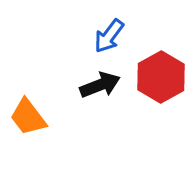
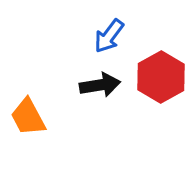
black arrow: rotated 12 degrees clockwise
orange trapezoid: rotated 9 degrees clockwise
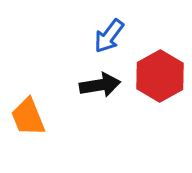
red hexagon: moved 1 px left, 1 px up
orange trapezoid: rotated 6 degrees clockwise
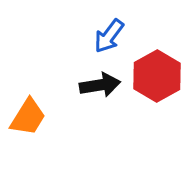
red hexagon: moved 3 px left
orange trapezoid: rotated 126 degrees counterclockwise
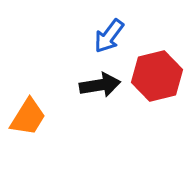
red hexagon: rotated 15 degrees clockwise
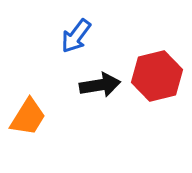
blue arrow: moved 33 px left
